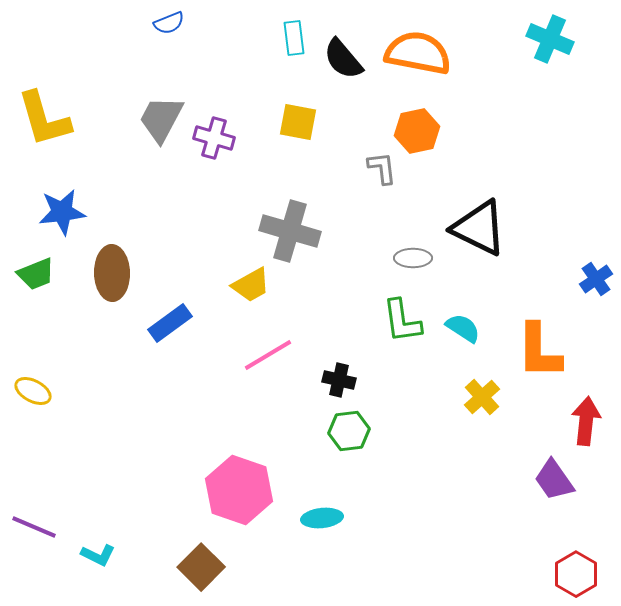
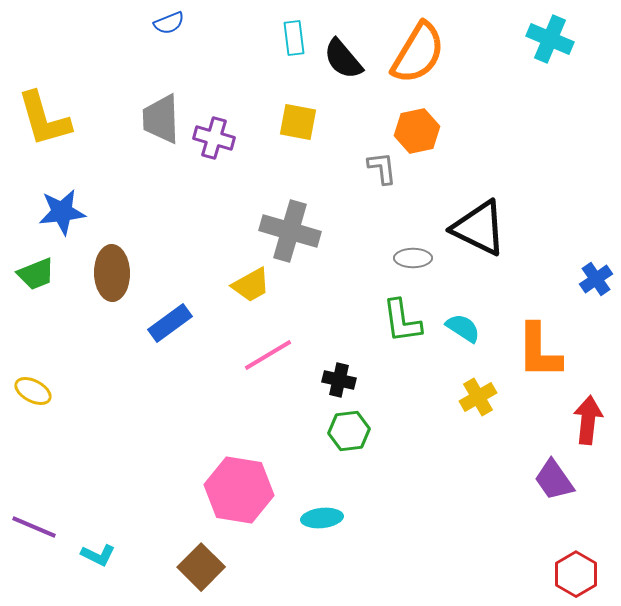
orange semicircle: rotated 110 degrees clockwise
gray trapezoid: rotated 30 degrees counterclockwise
yellow cross: moved 4 px left; rotated 12 degrees clockwise
red arrow: moved 2 px right, 1 px up
pink hexagon: rotated 10 degrees counterclockwise
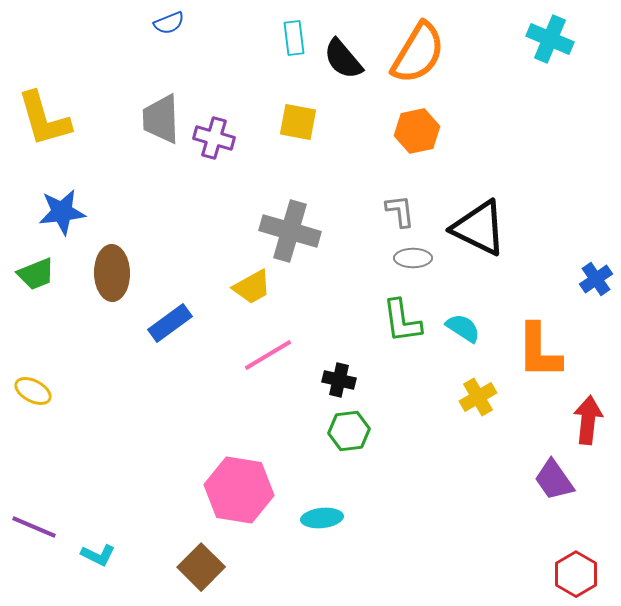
gray L-shape: moved 18 px right, 43 px down
yellow trapezoid: moved 1 px right, 2 px down
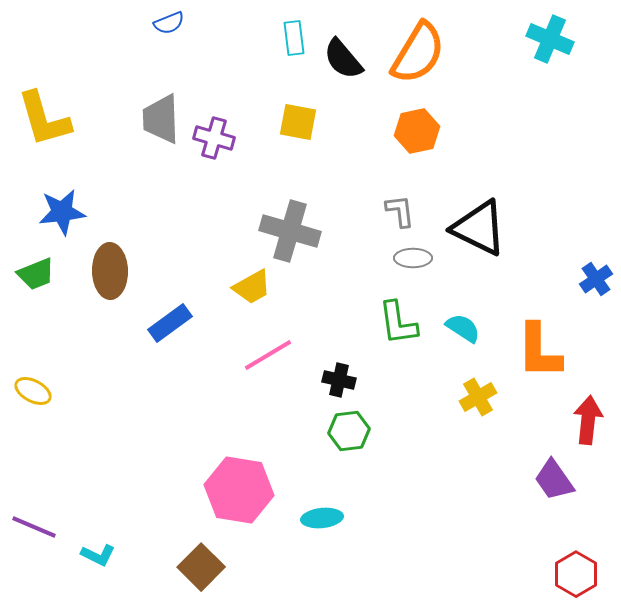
brown ellipse: moved 2 px left, 2 px up
green L-shape: moved 4 px left, 2 px down
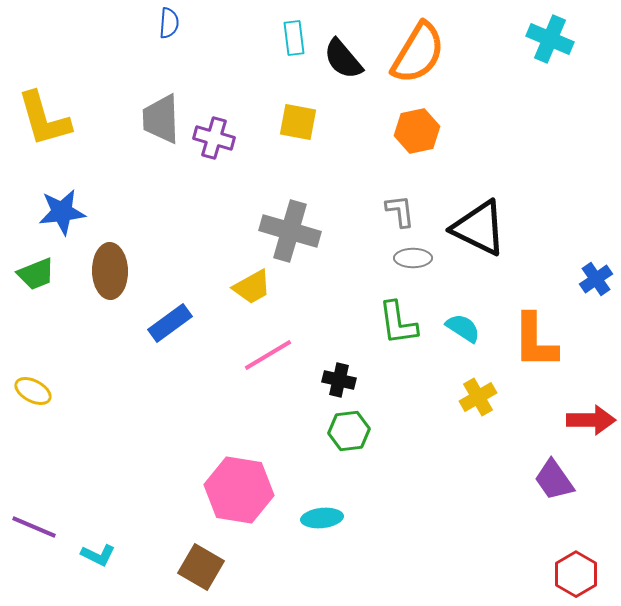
blue semicircle: rotated 64 degrees counterclockwise
orange L-shape: moved 4 px left, 10 px up
red arrow: moved 3 px right; rotated 84 degrees clockwise
brown square: rotated 15 degrees counterclockwise
